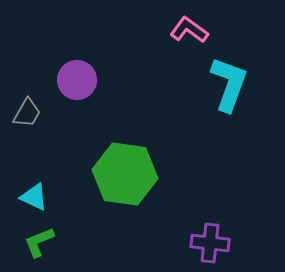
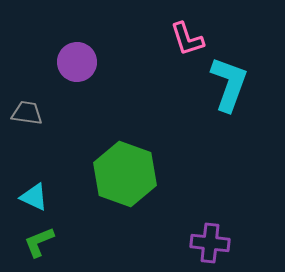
pink L-shape: moved 2 px left, 9 px down; rotated 144 degrees counterclockwise
purple circle: moved 18 px up
gray trapezoid: rotated 112 degrees counterclockwise
green hexagon: rotated 12 degrees clockwise
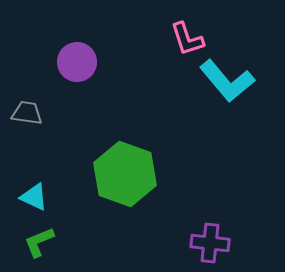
cyan L-shape: moved 2 px left, 3 px up; rotated 120 degrees clockwise
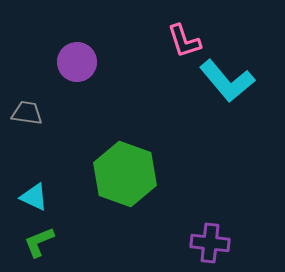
pink L-shape: moved 3 px left, 2 px down
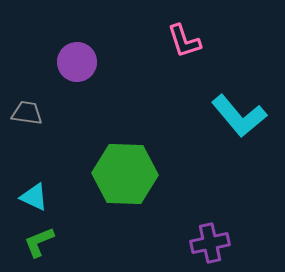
cyan L-shape: moved 12 px right, 35 px down
green hexagon: rotated 18 degrees counterclockwise
purple cross: rotated 18 degrees counterclockwise
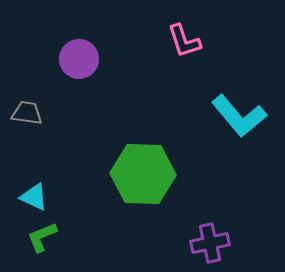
purple circle: moved 2 px right, 3 px up
green hexagon: moved 18 px right
green L-shape: moved 3 px right, 5 px up
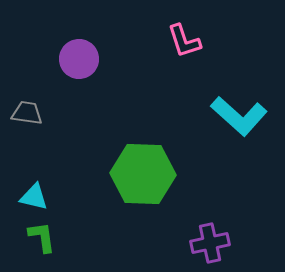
cyan L-shape: rotated 8 degrees counterclockwise
cyan triangle: rotated 12 degrees counterclockwise
green L-shape: rotated 104 degrees clockwise
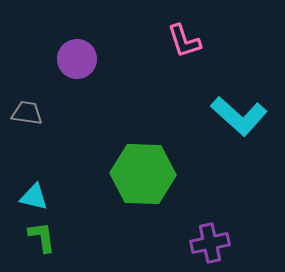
purple circle: moved 2 px left
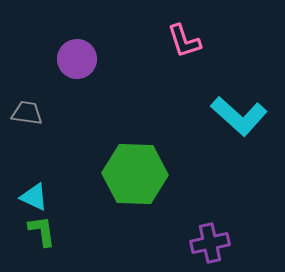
green hexagon: moved 8 px left
cyan triangle: rotated 12 degrees clockwise
green L-shape: moved 6 px up
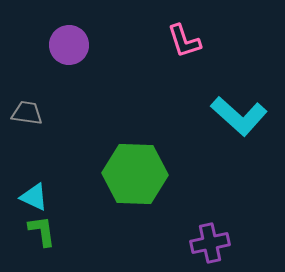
purple circle: moved 8 px left, 14 px up
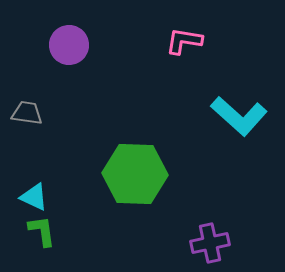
pink L-shape: rotated 117 degrees clockwise
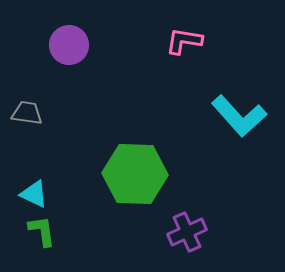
cyan L-shape: rotated 6 degrees clockwise
cyan triangle: moved 3 px up
purple cross: moved 23 px left, 11 px up; rotated 12 degrees counterclockwise
